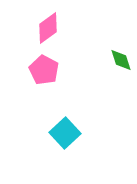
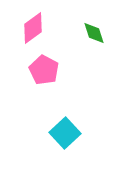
pink diamond: moved 15 px left
green diamond: moved 27 px left, 27 px up
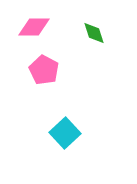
pink diamond: moved 1 px right, 1 px up; rotated 36 degrees clockwise
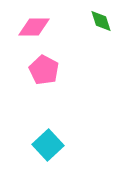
green diamond: moved 7 px right, 12 px up
cyan square: moved 17 px left, 12 px down
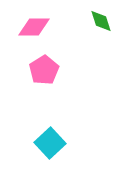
pink pentagon: rotated 12 degrees clockwise
cyan square: moved 2 px right, 2 px up
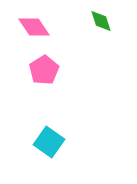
pink diamond: rotated 56 degrees clockwise
cyan square: moved 1 px left, 1 px up; rotated 12 degrees counterclockwise
